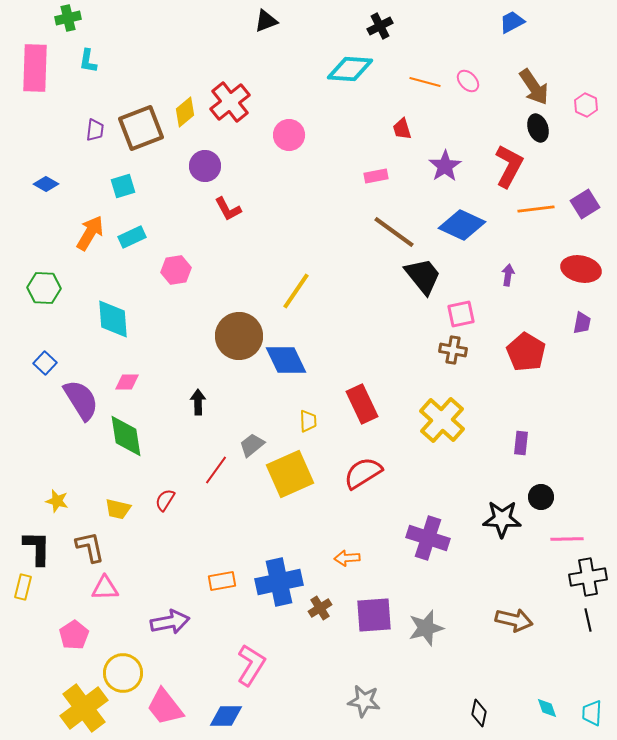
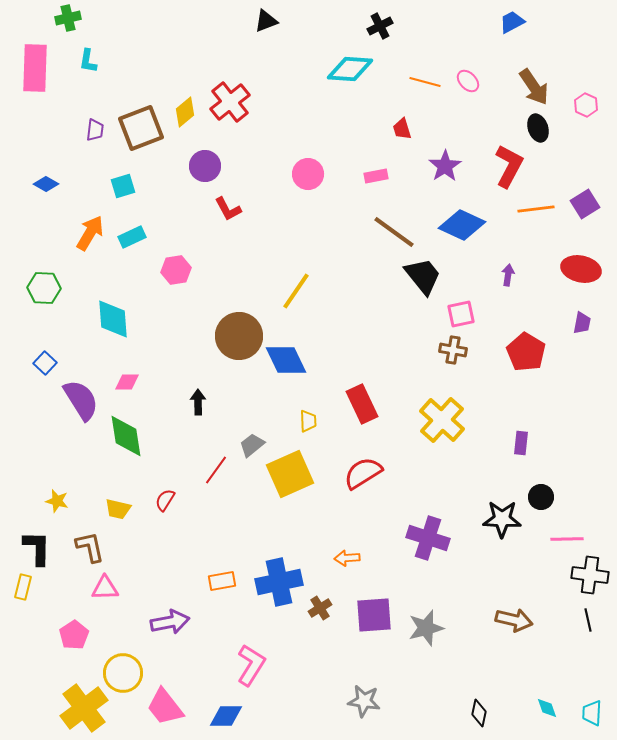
pink circle at (289, 135): moved 19 px right, 39 px down
black cross at (588, 577): moved 2 px right, 2 px up; rotated 18 degrees clockwise
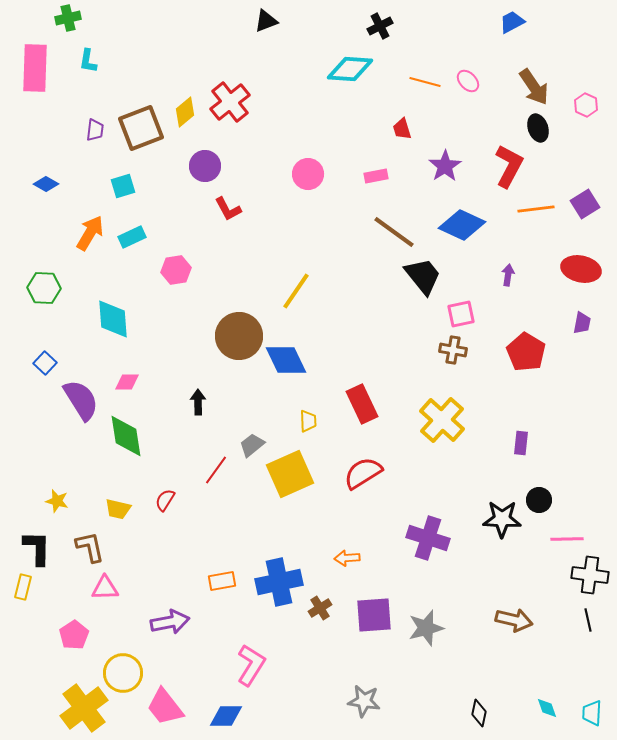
black circle at (541, 497): moved 2 px left, 3 px down
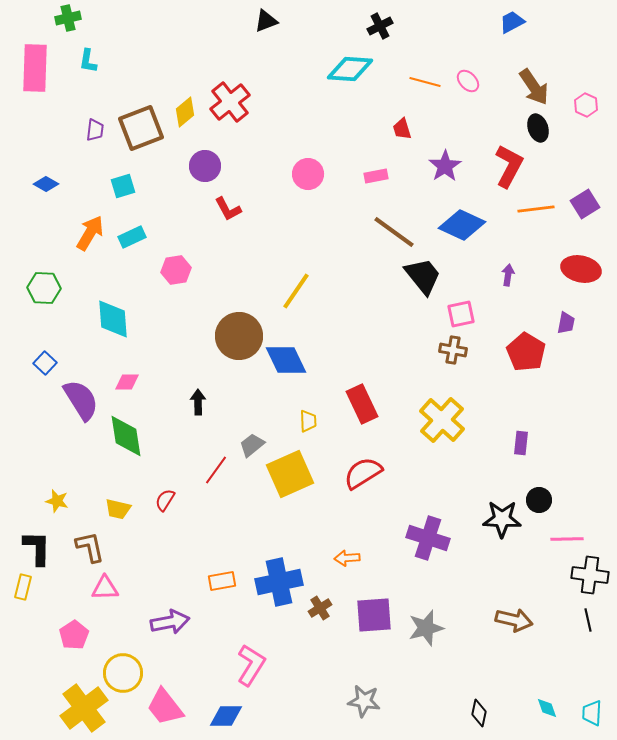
purple trapezoid at (582, 323): moved 16 px left
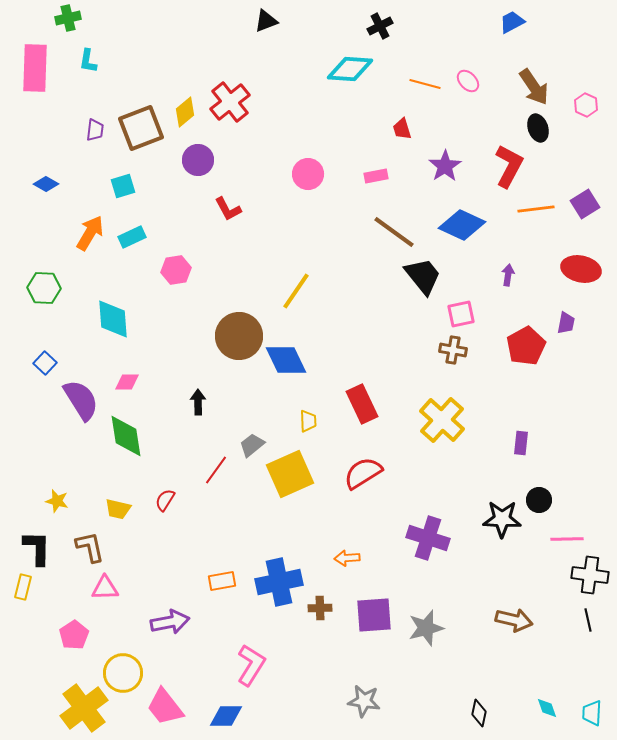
orange line at (425, 82): moved 2 px down
purple circle at (205, 166): moved 7 px left, 6 px up
red pentagon at (526, 352): moved 6 px up; rotated 12 degrees clockwise
brown cross at (320, 608): rotated 30 degrees clockwise
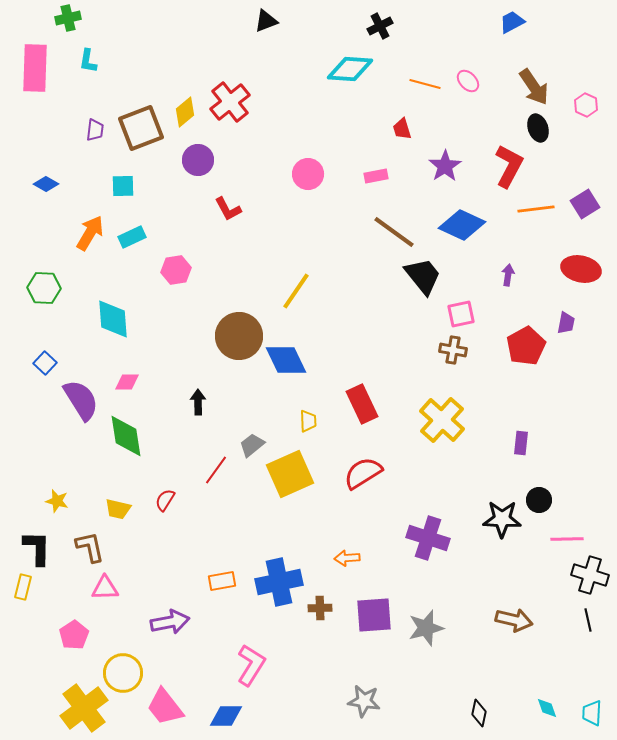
cyan square at (123, 186): rotated 15 degrees clockwise
black cross at (590, 575): rotated 9 degrees clockwise
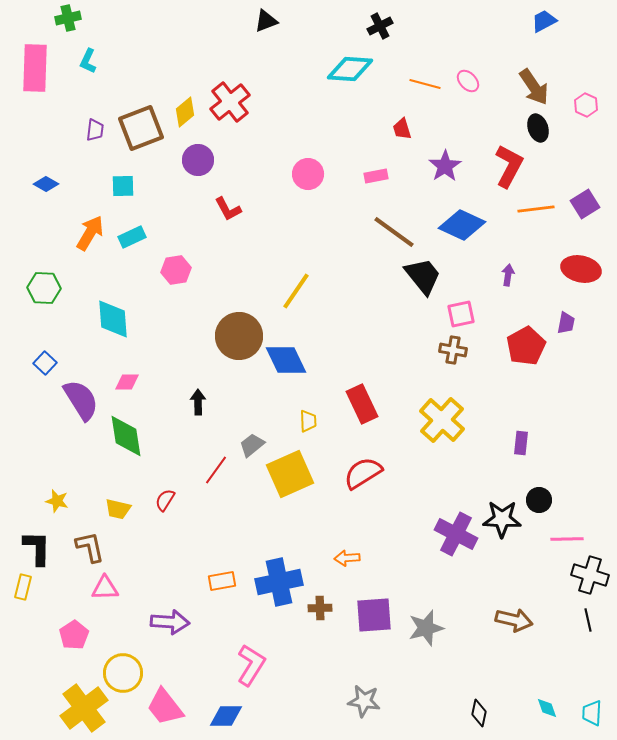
blue trapezoid at (512, 22): moved 32 px right, 1 px up
cyan L-shape at (88, 61): rotated 15 degrees clockwise
purple cross at (428, 538): moved 28 px right, 4 px up; rotated 9 degrees clockwise
purple arrow at (170, 622): rotated 15 degrees clockwise
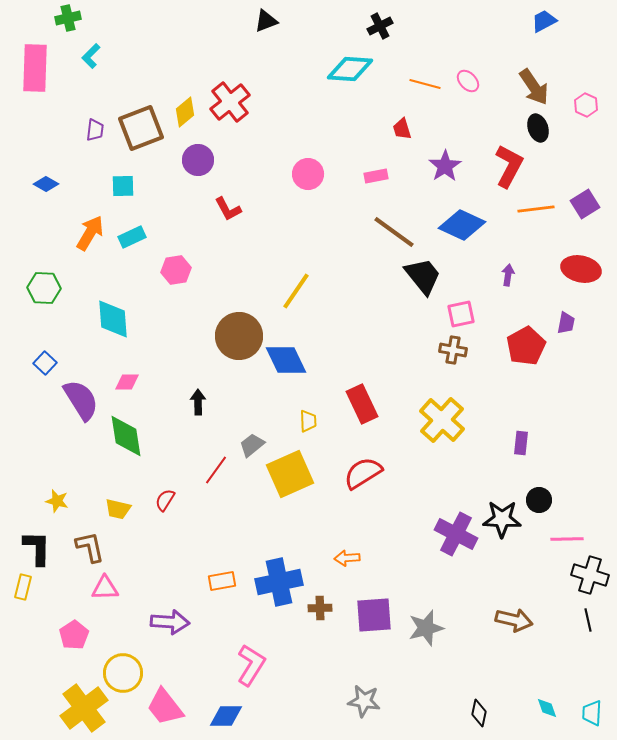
cyan L-shape at (88, 61): moved 3 px right, 5 px up; rotated 20 degrees clockwise
